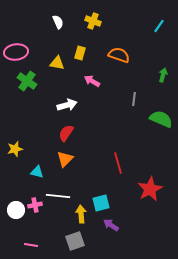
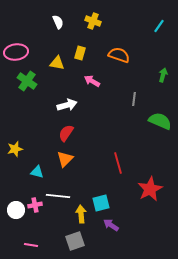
green semicircle: moved 1 px left, 2 px down
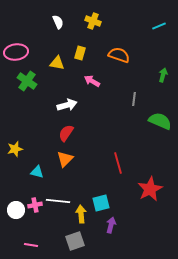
cyan line: rotated 32 degrees clockwise
white line: moved 5 px down
purple arrow: rotated 70 degrees clockwise
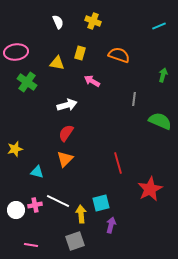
green cross: moved 1 px down
white line: rotated 20 degrees clockwise
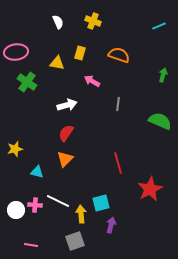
gray line: moved 16 px left, 5 px down
pink cross: rotated 16 degrees clockwise
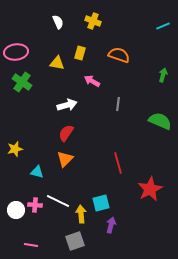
cyan line: moved 4 px right
green cross: moved 5 px left
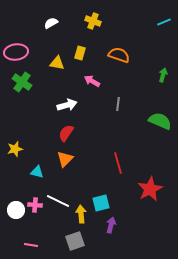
white semicircle: moved 7 px left, 1 px down; rotated 96 degrees counterclockwise
cyan line: moved 1 px right, 4 px up
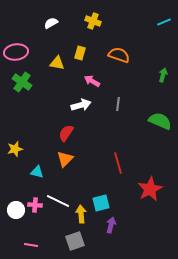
white arrow: moved 14 px right
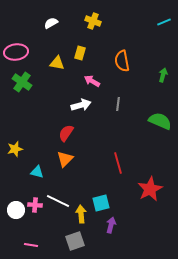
orange semicircle: moved 3 px right, 6 px down; rotated 120 degrees counterclockwise
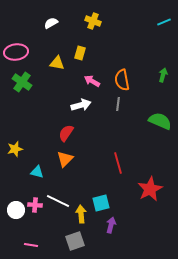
orange semicircle: moved 19 px down
